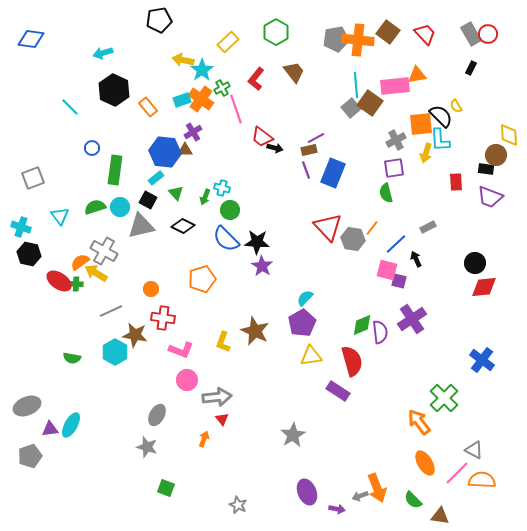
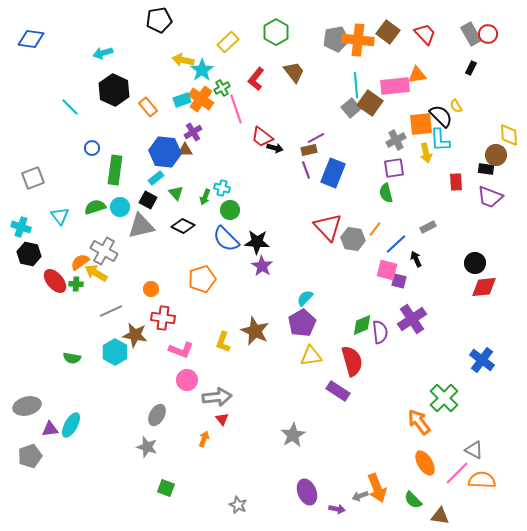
yellow arrow at (426, 153): rotated 30 degrees counterclockwise
orange line at (372, 228): moved 3 px right, 1 px down
red ellipse at (59, 281): moved 4 px left; rotated 15 degrees clockwise
gray ellipse at (27, 406): rotated 8 degrees clockwise
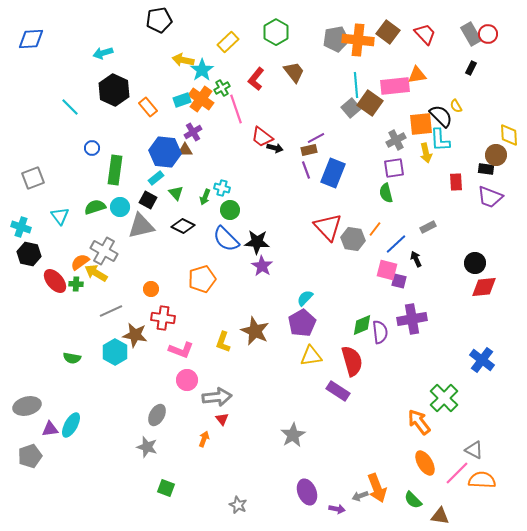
blue diamond at (31, 39): rotated 12 degrees counterclockwise
purple cross at (412, 319): rotated 24 degrees clockwise
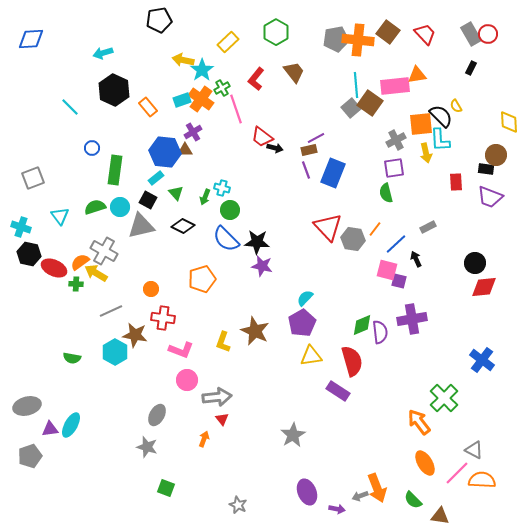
yellow diamond at (509, 135): moved 13 px up
purple star at (262, 266): rotated 20 degrees counterclockwise
red ellipse at (55, 281): moved 1 px left, 13 px up; rotated 25 degrees counterclockwise
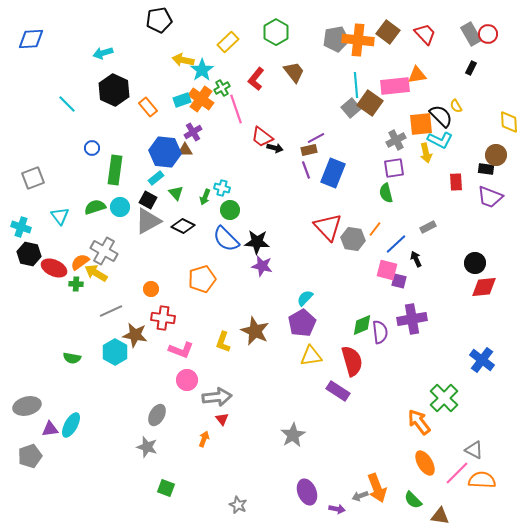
cyan line at (70, 107): moved 3 px left, 3 px up
cyan L-shape at (440, 140): rotated 60 degrees counterclockwise
gray triangle at (141, 226): moved 7 px right, 5 px up; rotated 16 degrees counterclockwise
